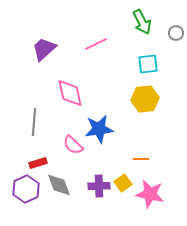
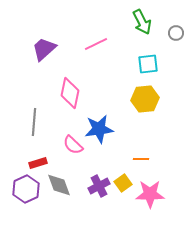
pink diamond: rotated 24 degrees clockwise
purple cross: rotated 25 degrees counterclockwise
pink star: rotated 12 degrees counterclockwise
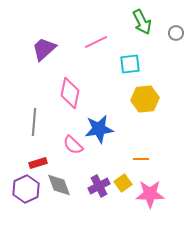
pink line: moved 2 px up
cyan square: moved 18 px left
